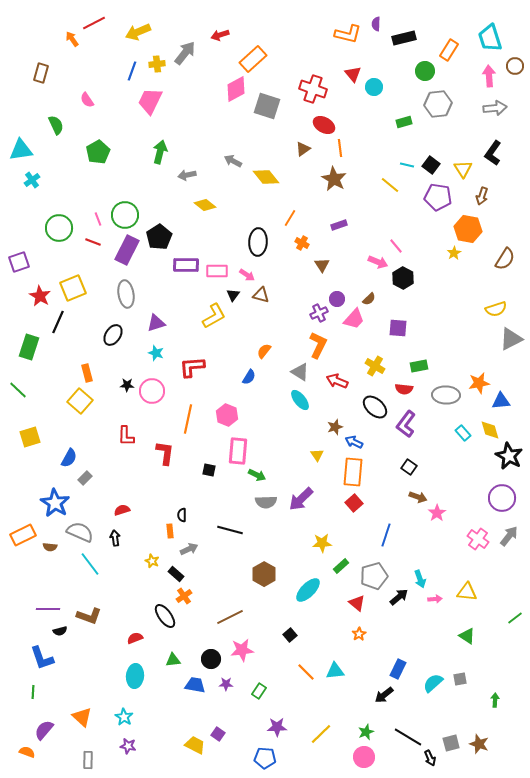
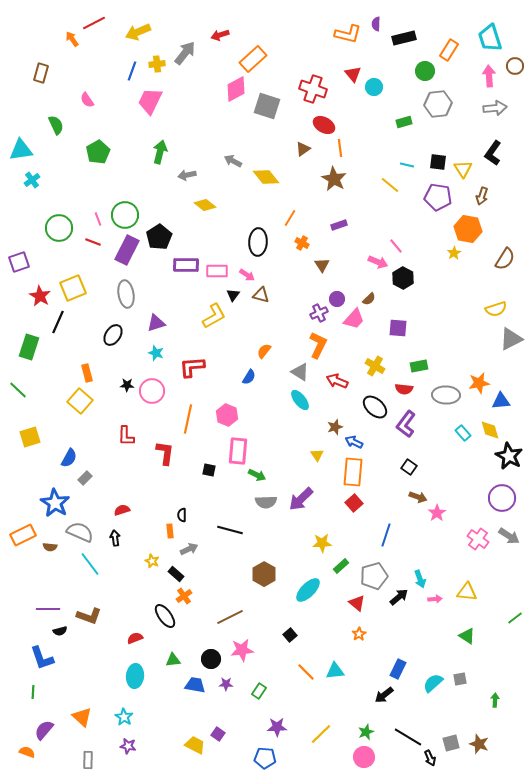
black square at (431, 165): moved 7 px right, 3 px up; rotated 30 degrees counterclockwise
gray arrow at (509, 536): rotated 85 degrees clockwise
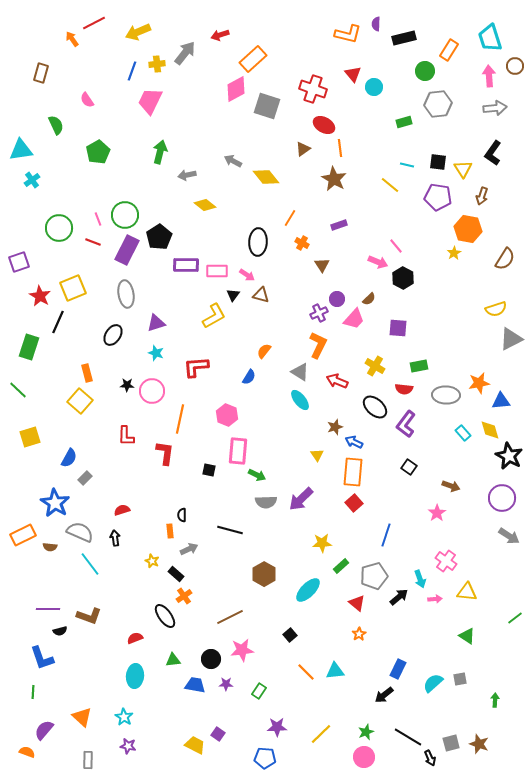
red L-shape at (192, 367): moved 4 px right
orange line at (188, 419): moved 8 px left
brown arrow at (418, 497): moved 33 px right, 11 px up
pink cross at (478, 539): moved 32 px left, 22 px down
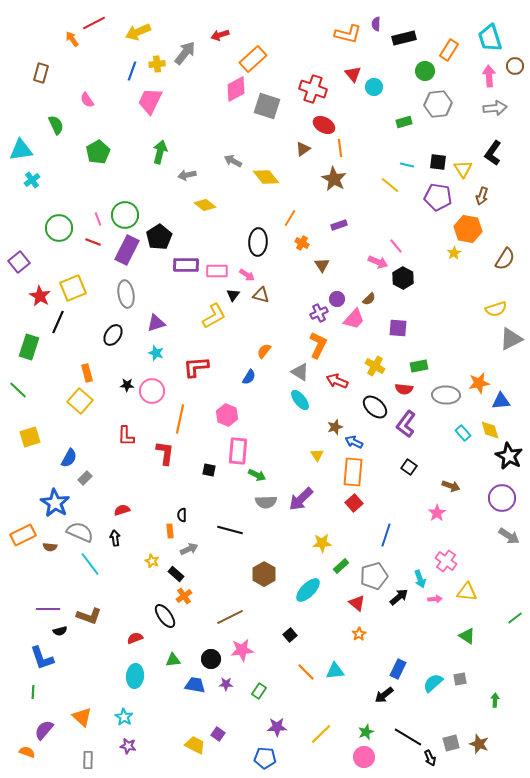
purple square at (19, 262): rotated 20 degrees counterclockwise
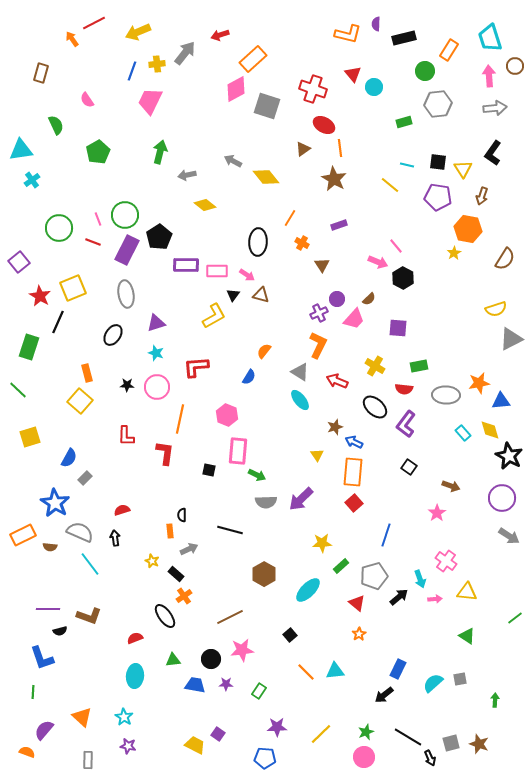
pink circle at (152, 391): moved 5 px right, 4 px up
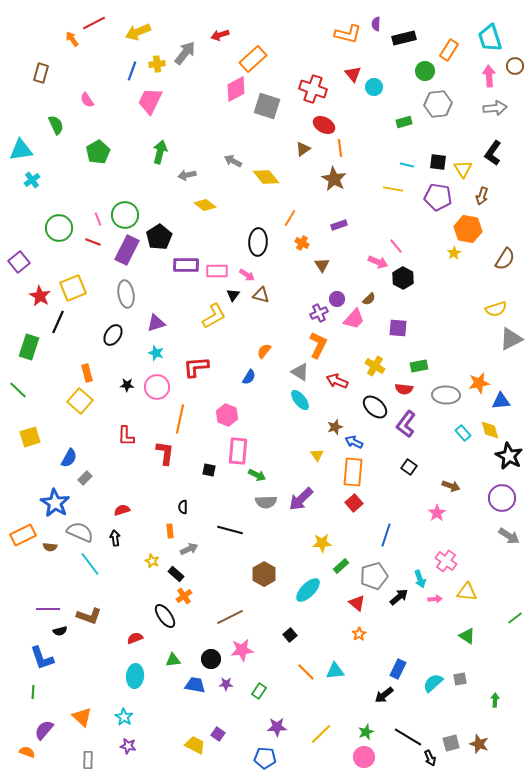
yellow line at (390, 185): moved 3 px right, 4 px down; rotated 30 degrees counterclockwise
black semicircle at (182, 515): moved 1 px right, 8 px up
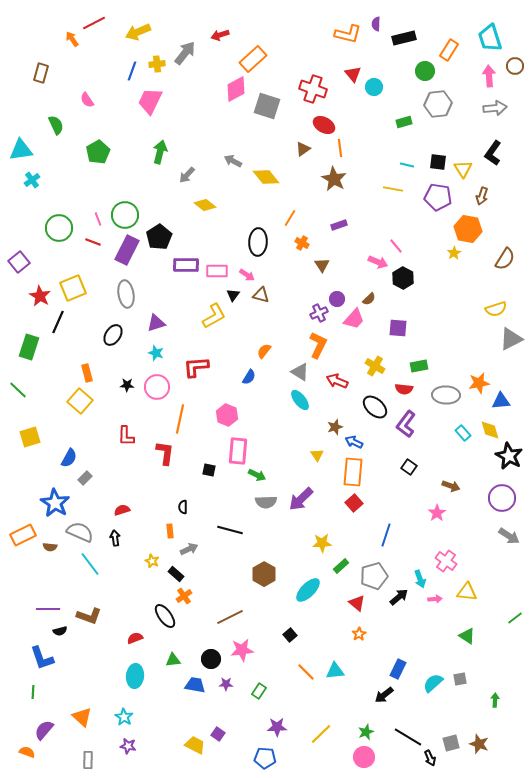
gray arrow at (187, 175): rotated 36 degrees counterclockwise
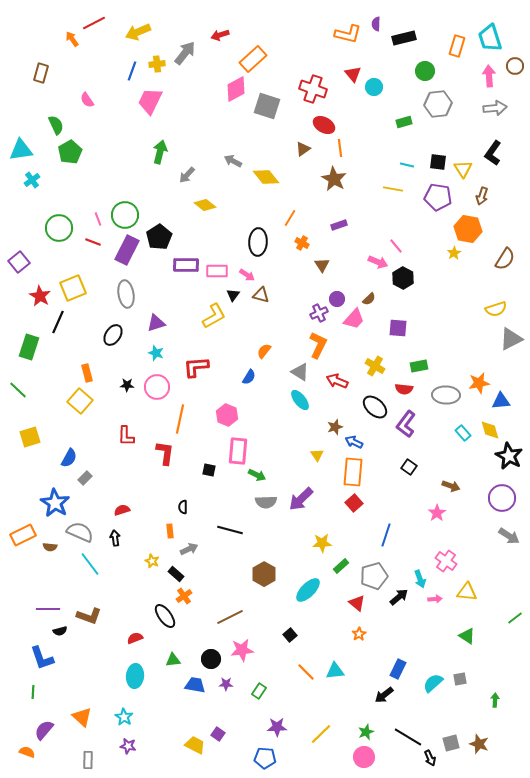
orange rectangle at (449, 50): moved 8 px right, 4 px up; rotated 15 degrees counterclockwise
green pentagon at (98, 152): moved 28 px left
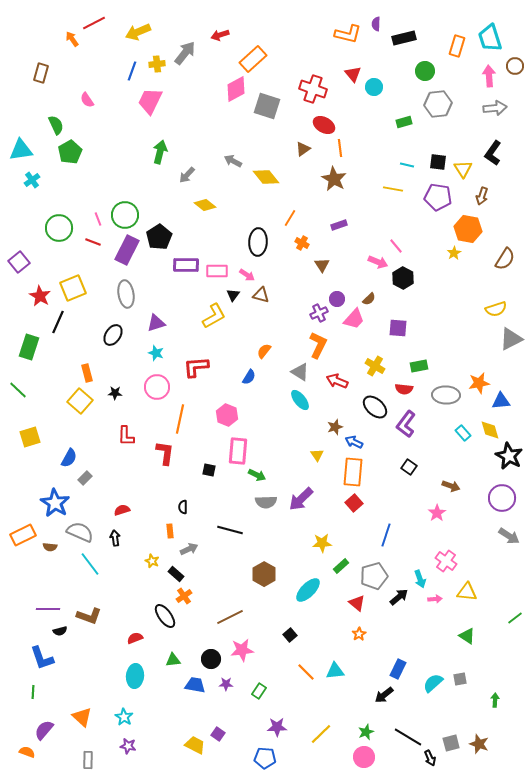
black star at (127, 385): moved 12 px left, 8 px down
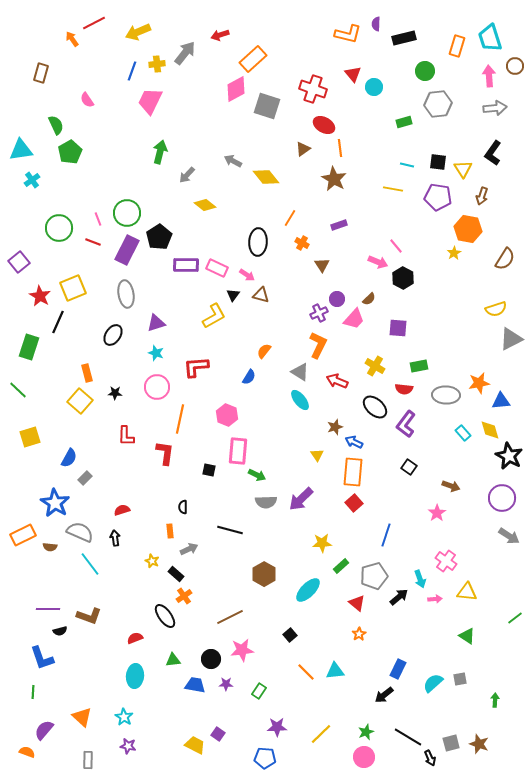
green circle at (125, 215): moved 2 px right, 2 px up
pink rectangle at (217, 271): moved 3 px up; rotated 25 degrees clockwise
